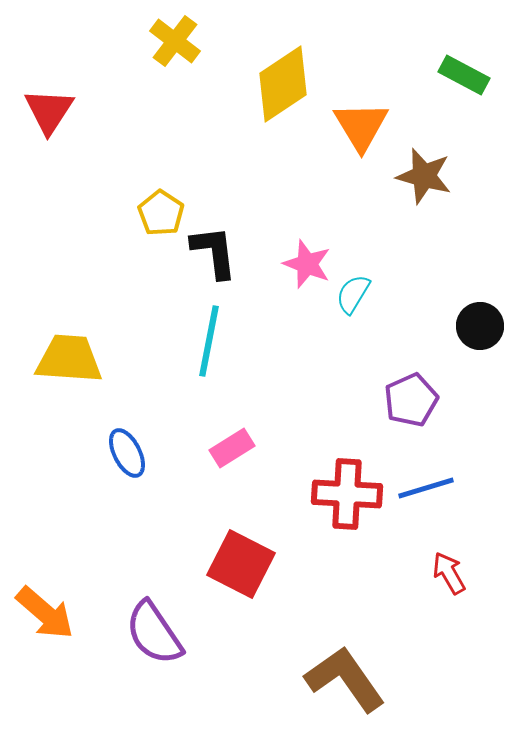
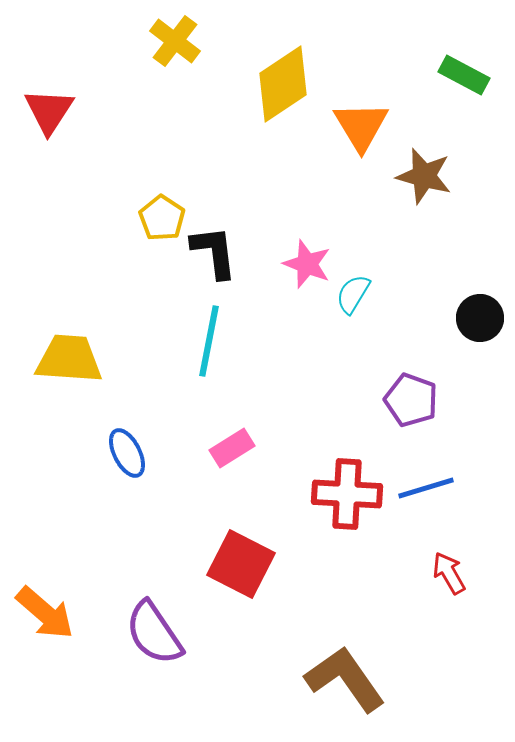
yellow pentagon: moved 1 px right, 5 px down
black circle: moved 8 px up
purple pentagon: rotated 28 degrees counterclockwise
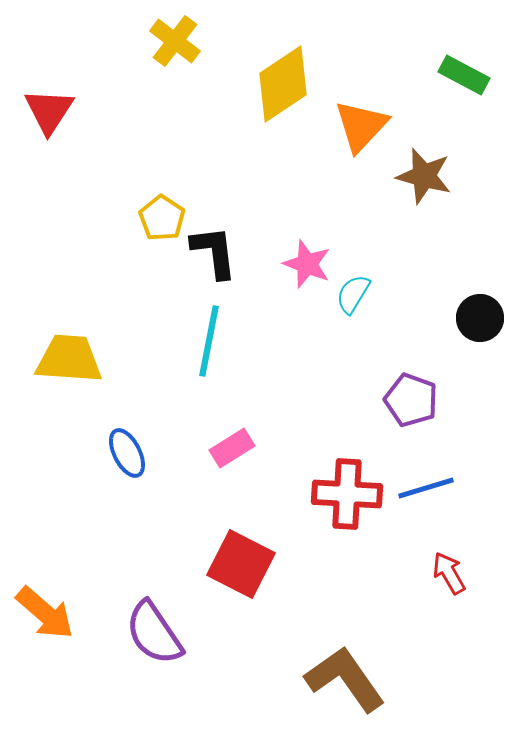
orange triangle: rotated 14 degrees clockwise
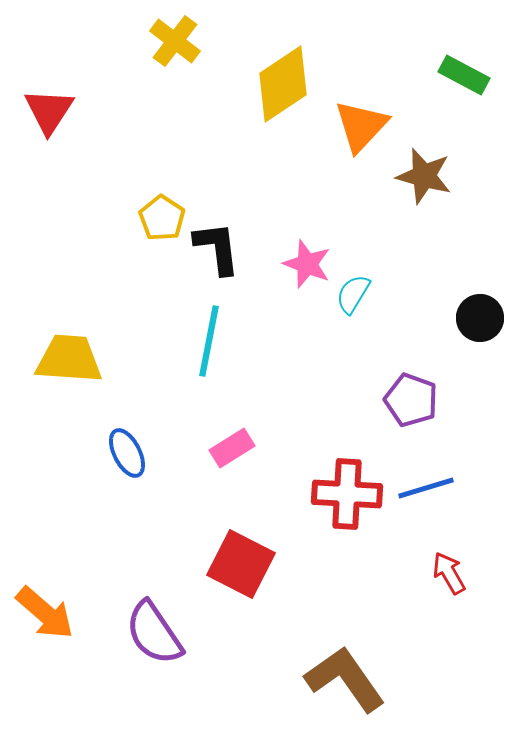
black L-shape: moved 3 px right, 4 px up
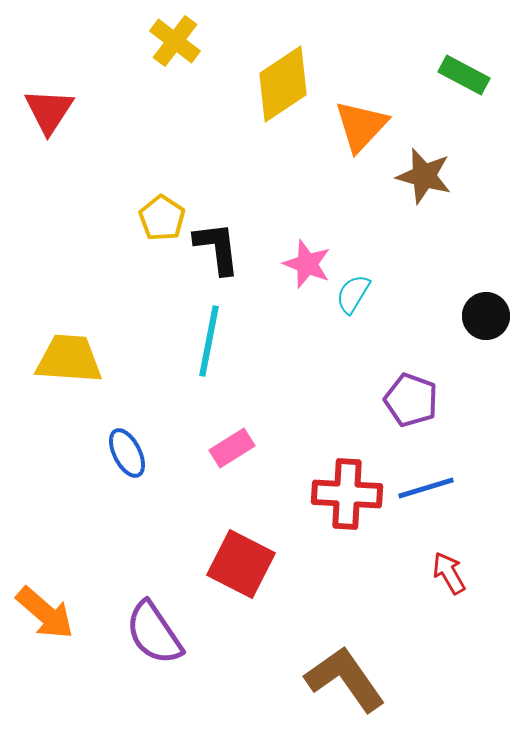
black circle: moved 6 px right, 2 px up
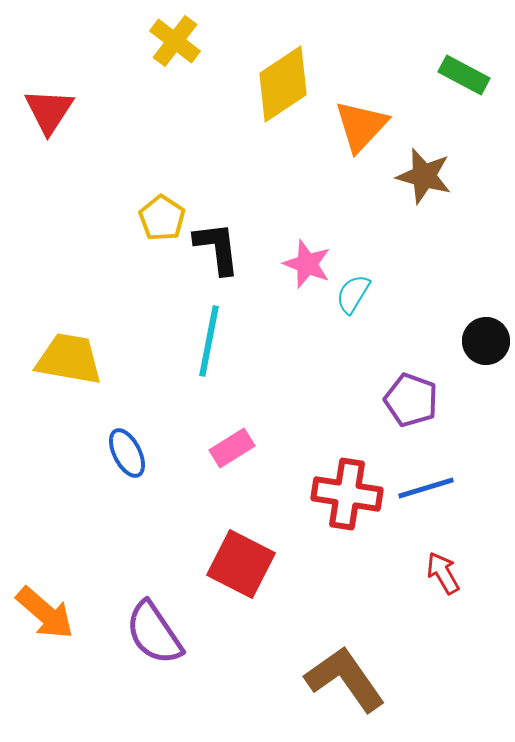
black circle: moved 25 px down
yellow trapezoid: rotated 6 degrees clockwise
red cross: rotated 6 degrees clockwise
red arrow: moved 6 px left
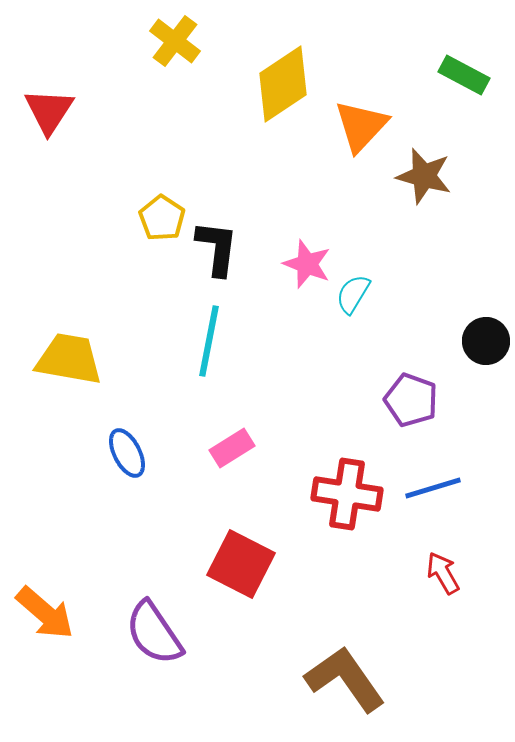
black L-shape: rotated 14 degrees clockwise
blue line: moved 7 px right
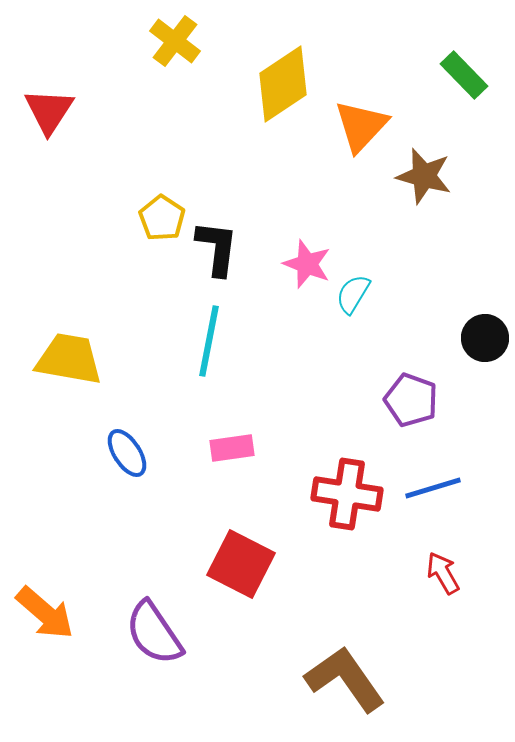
green rectangle: rotated 18 degrees clockwise
black circle: moved 1 px left, 3 px up
pink rectangle: rotated 24 degrees clockwise
blue ellipse: rotated 6 degrees counterclockwise
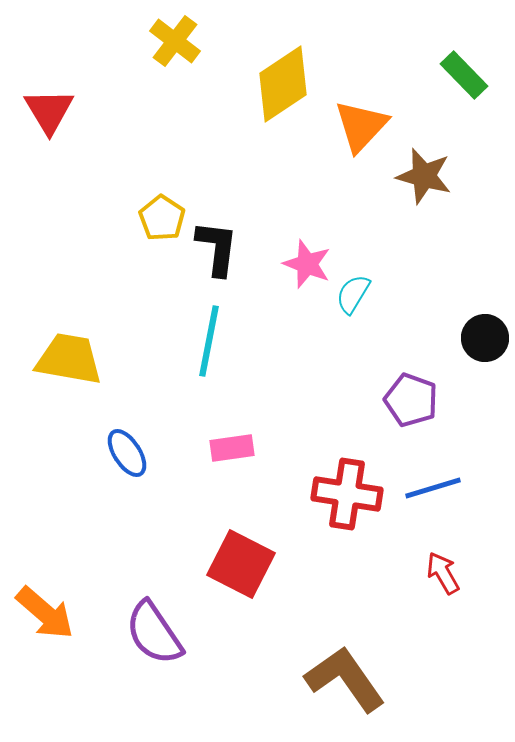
red triangle: rotated 4 degrees counterclockwise
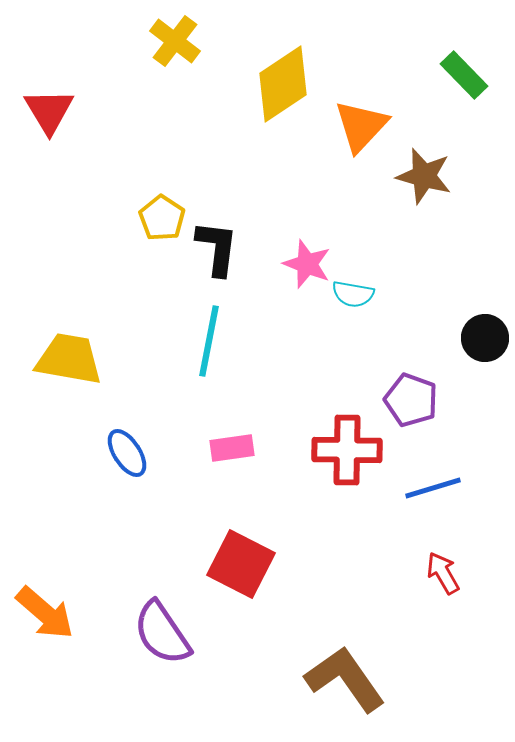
cyan semicircle: rotated 111 degrees counterclockwise
red cross: moved 44 px up; rotated 8 degrees counterclockwise
purple semicircle: moved 8 px right
